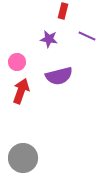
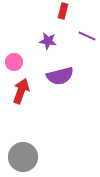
purple star: moved 1 px left, 2 px down
pink circle: moved 3 px left
purple semicircle: moved 1 px right
gray circle: moved 1 px up
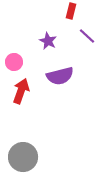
red rectangle: moved 8 px right
purple line: rotated 18 degrees clockwise
purple star: rotated 18 degrees clockwise
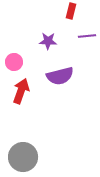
purple line: rotated 48 degrees counterclockwise
purple star: rotated 24 degrees counterclockwise
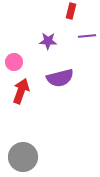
purple semicircle: moved 2 px down
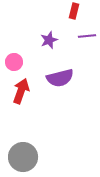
red rectangle: moved 3 px right
purple star: moved 1 px right, 1 px up; rotated 24 degrees counterclockwise
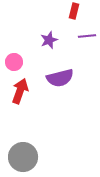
red arrow: moved 1 px left
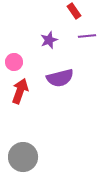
red rectangle: rotated 49 degrees counterclockwise
